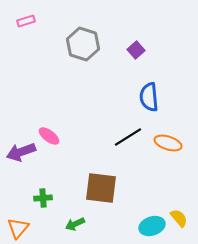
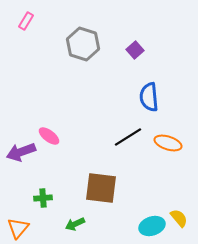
pink rectangle: rotated 42 degrees counterclockwise
purple square: moved 1 px left
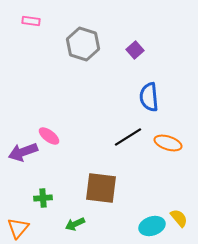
pink rectangle: moved 5 px right; rotated 66 degrees clockwise
purple arrow: moved 2 px right
